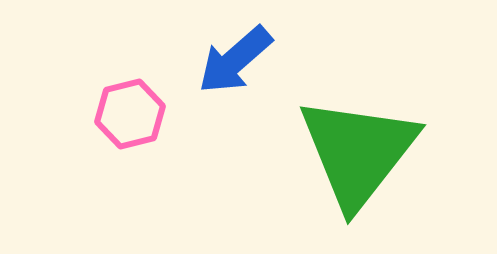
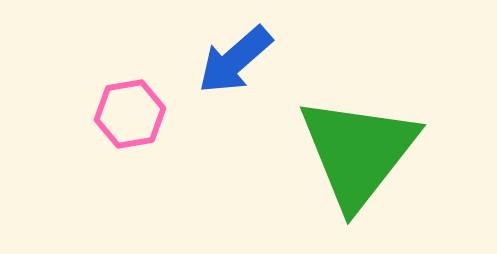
pink hexagon: rotated 4 degrees clockwise
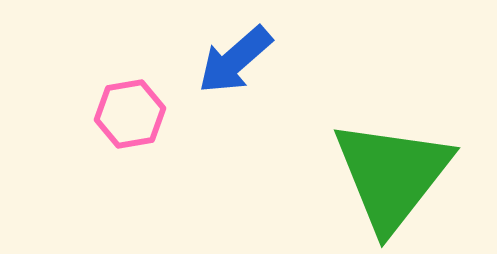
green triangle: moved 34 px right, 23 px down
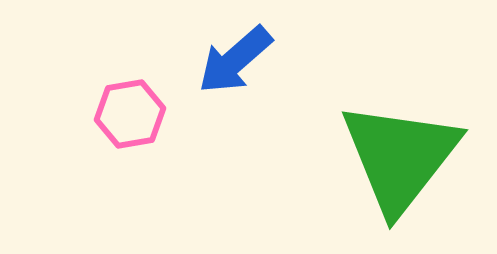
green triangle: moved 8 px right, 18 px up
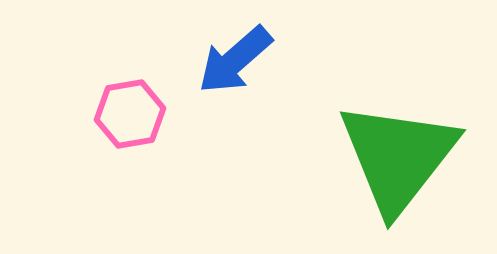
green triangle: moved 2 px left
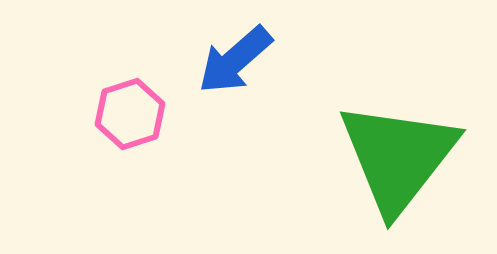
pink hexagon: rotated 8 degrees counterclockwise
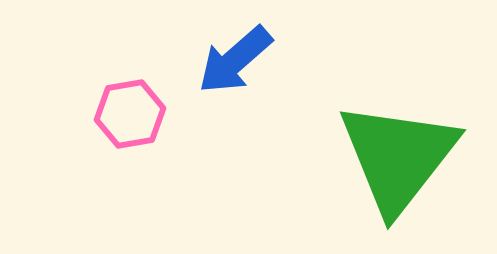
pink hexagon: rotated 8 degrees clockwise
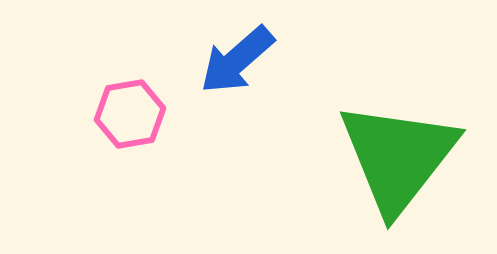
blue arrow: moved 2 px right
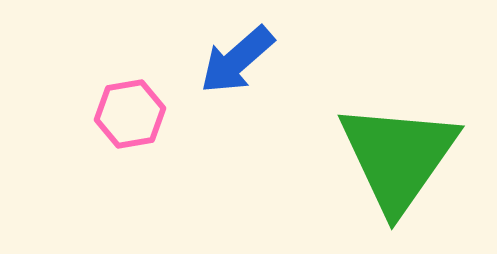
green triangle: rotated 3 degrees counterclockwise
